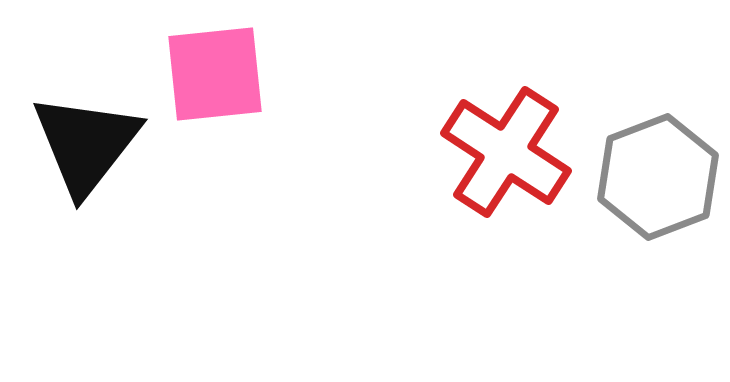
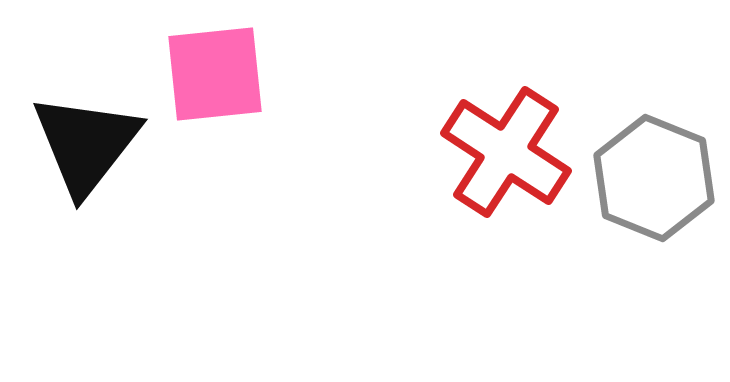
gray hexagon: moved 4 px left, 1 px down; rotated 17 degrees counterclockwise
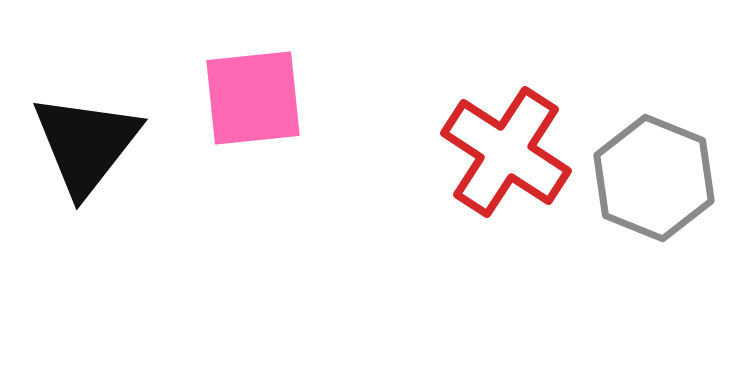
pink square: moved 38 px right, 24 px down
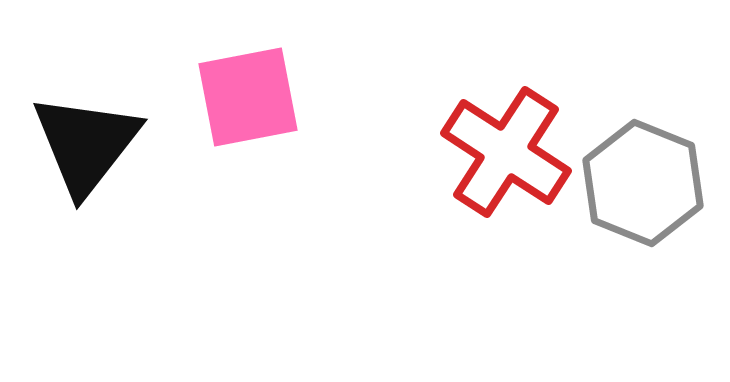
pink square: moved 5 px left, 1 px up; rotated 5 degrees counterclockwise
gray hexagon: moved 11 px left, 5 px down
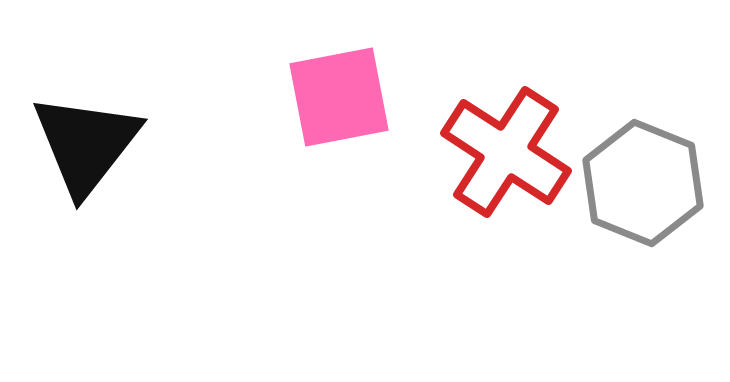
pink square: moved 91 px right
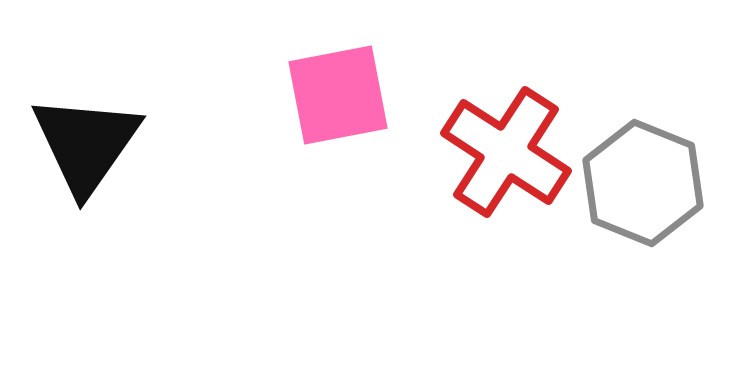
pink square: moved 1 px left, 2 px up
black triangle: rotated 3 degrees counterclockwise
